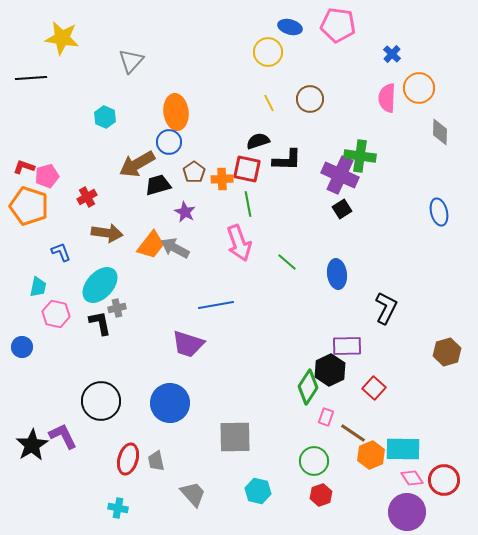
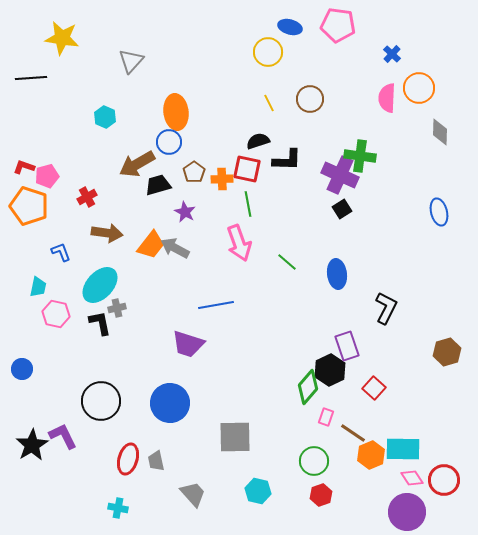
purple rectangle at (347, 346): rotated 72 degrees clockwise
blue circle at (22, 347): moved 22 px down
green diamond at (308, 387): rotated 8 degrees clockwise
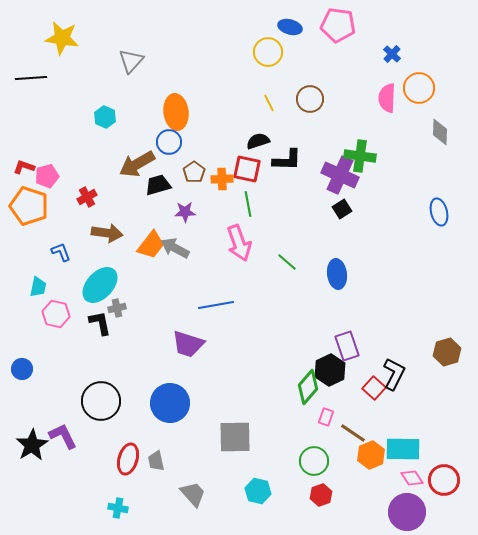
purple star at (185, 212): rotated 30 degrees counterclockwise
black L-shape at (386, 308): moved 8 px right, 66 px down
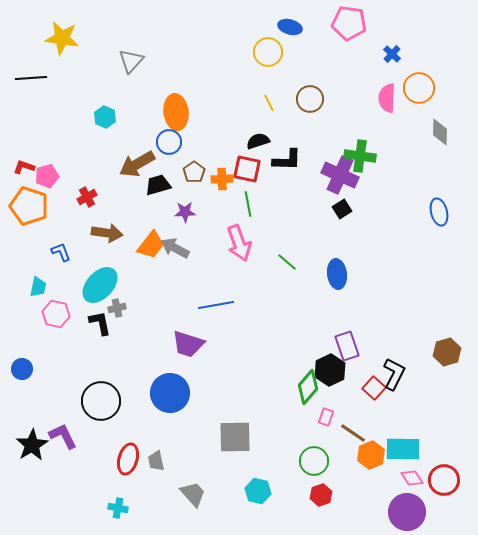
pink pentagon at (338, 25): moved 11 px right, 2 px up
blue circle at (170, 403): moved 10 px up
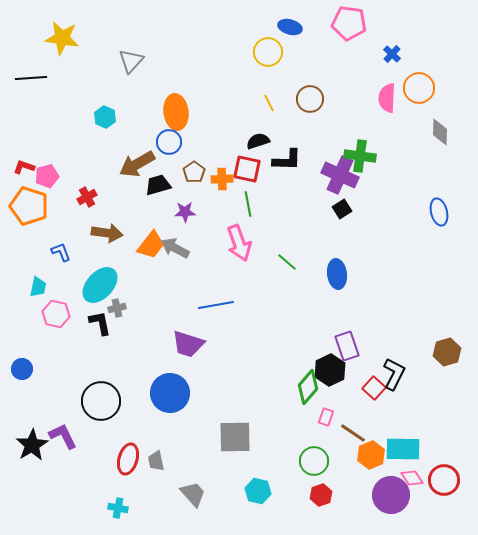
purple circle at (407, 512): moved 16 px left, 17 px up
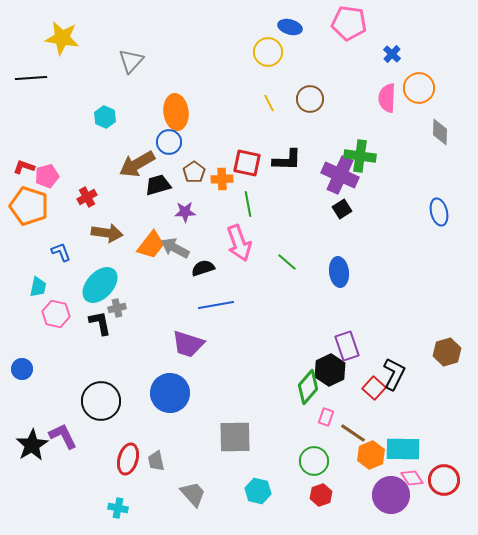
black semicircle at (258, 141): moved 55 px left, 127 px down
red square at (247, 169): moved 6 px up
blue ellipse at (337, 274): moved 2 px right, 2 px up
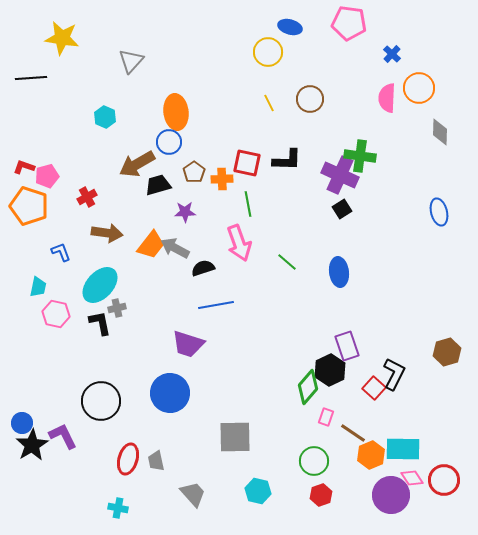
blue circle at (22, 369): moved 54 px down
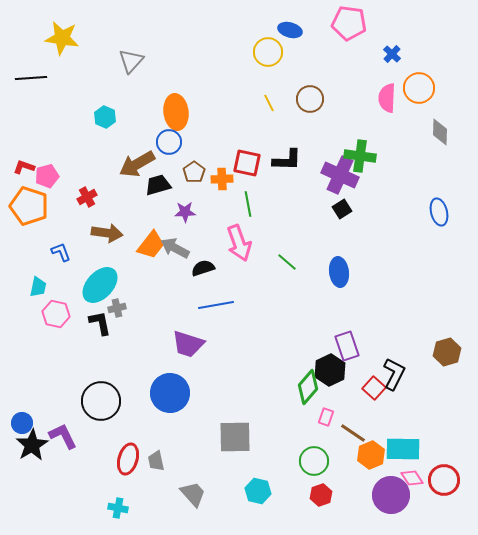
blue ellipse at (290, 27): moved 3 px down
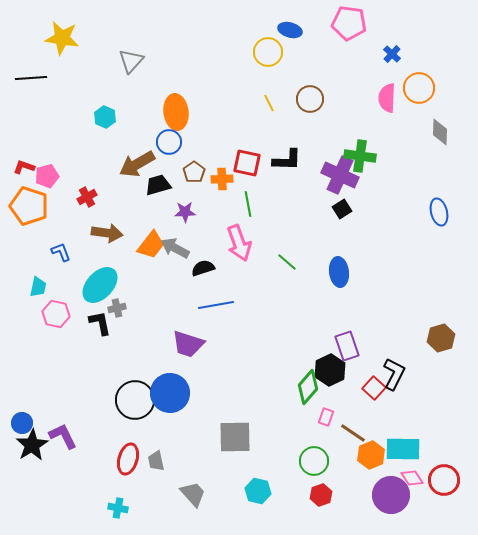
brown hexagon at (447, 352): moved 6 px left, 14 px up
black circle at (101, 401): moved 34 px right, 1 px up
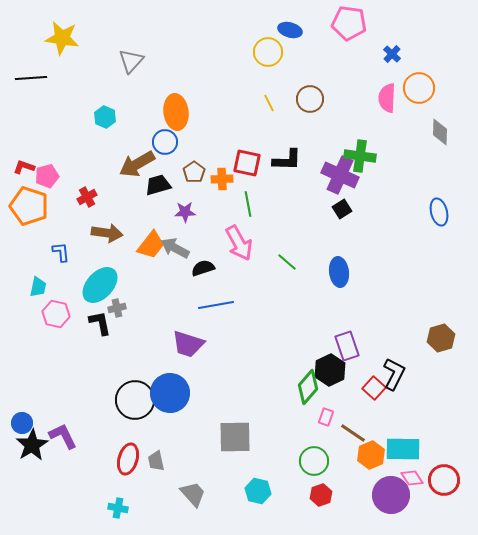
blue circle at (169, 142): moved 4 px left
pink arrow at (239, 243): rotated 9 degrees counterclockwise
blue L-shape at (61, 252): rotated 15 degrees clockwise
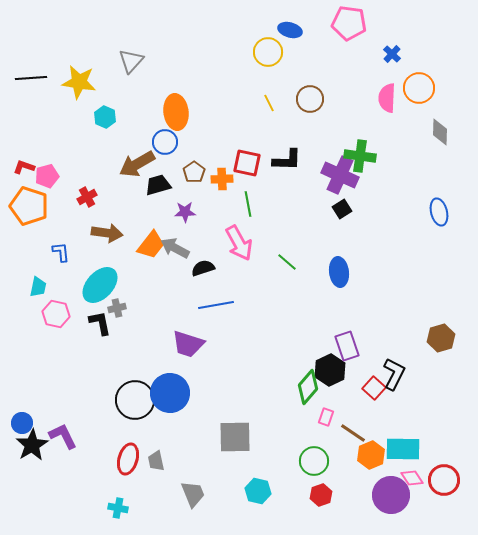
yellow star at (62, 38): moved 17 px right, 44 px down
gray trapezoid at (193, 494): rotated 20 degrees clockwise
